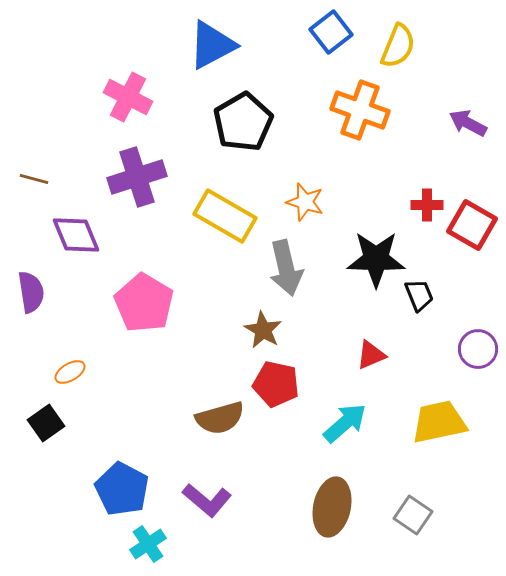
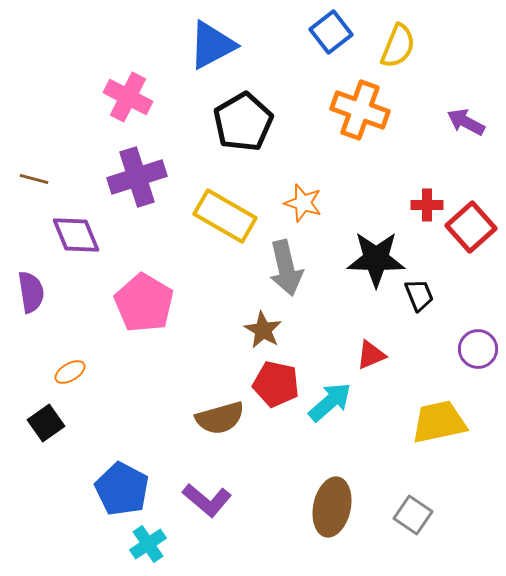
purple arrow: moved 2 px left, 1 px up
orange star: moved 2 px left, 1 px down
red square: moved 1 px left, 2 px down; rotated 18 degrees clockwise
cyan arrow: moved 15 px left, 21 px up
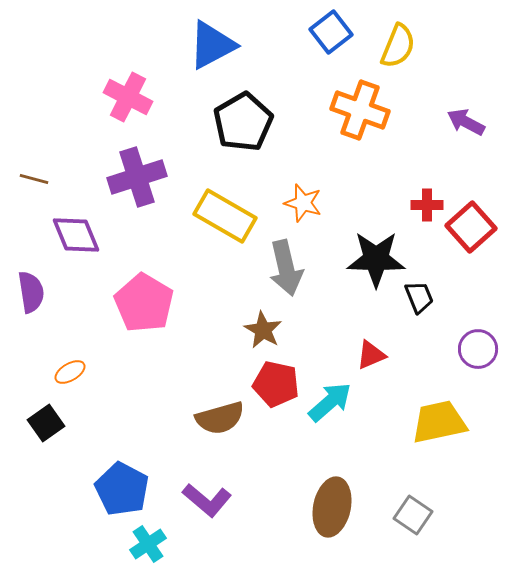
black trapezoid: moved 2 px down
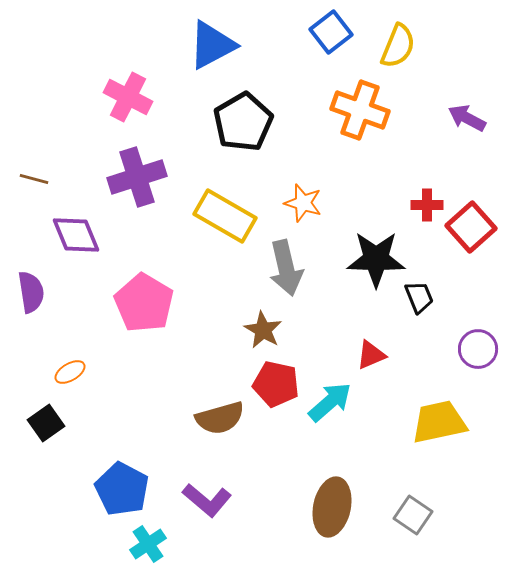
purple arrow: moved 1 px right, 4 px up
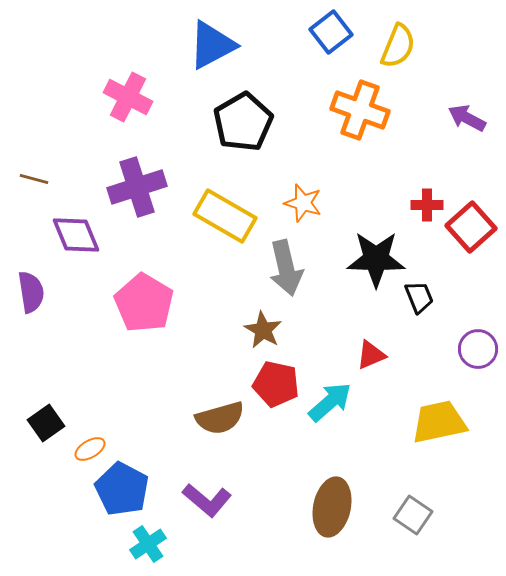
purple cross: moved 10 px down
orange ellipse: moved 20 px right, 77 px down
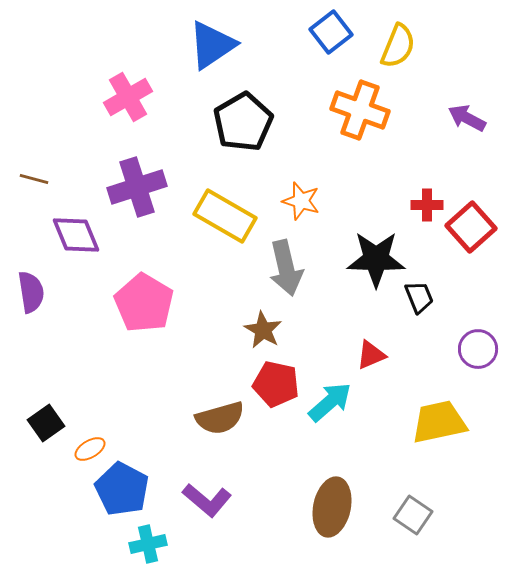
blue triangle: rotated 6 degrees counterclockwise
pink cross: rotated 33 degrees clockwise
orange star: moved 2 px left, 2 px up
cyan cross: rotated 21 degrees clockwise
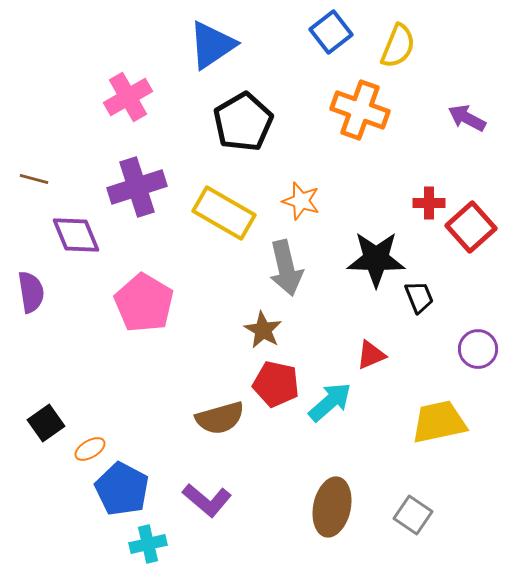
red cross: moved 2 px right, 2 px up
yellow rectangle: moved 1 px left, 3 px up
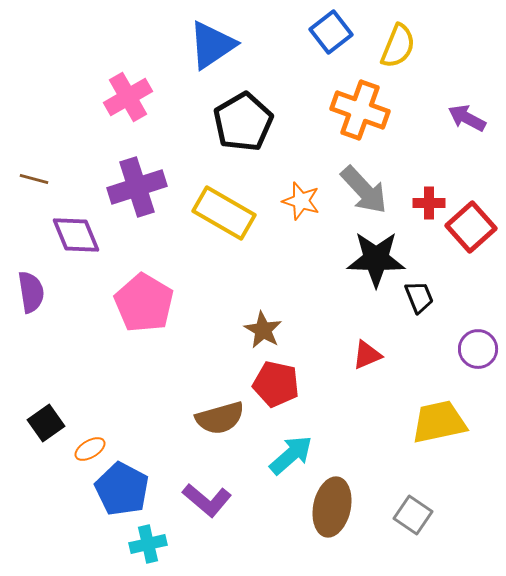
gray arrow: moved 78 px right, 78 px up; rotated 30 degrees counterclockwise
red triangle: moved 4 px left
cyan arrow: moved 39 px left, 53 px down
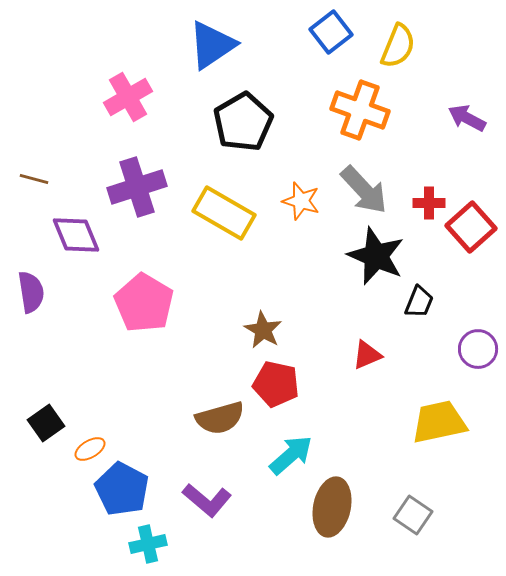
black star: moved 3 px up; rotated 22 degrees clockwise
black trapezoid: moved 5 px down; rotated 44 degrees clockwise
